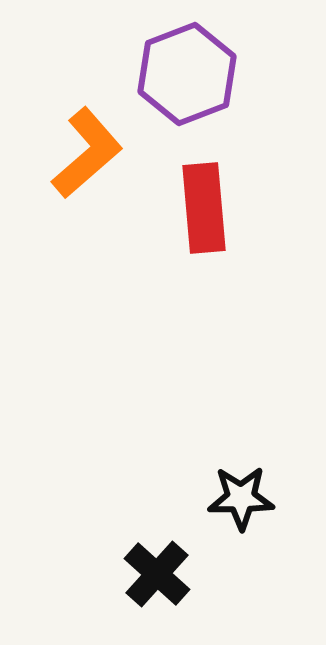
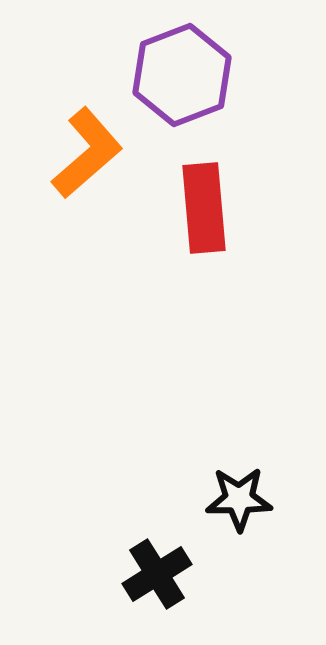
purple hexagon: moved 5 px left, 1 px down
black star: moved 2 px left, 1 px down
black cross: rotated 16 degrees clockwise
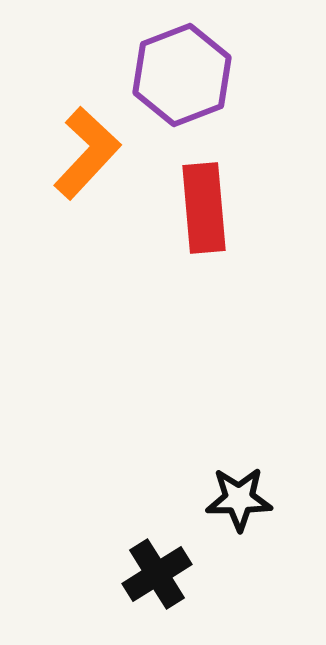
orange L-shape: rotated 6 degrees counterclockwise
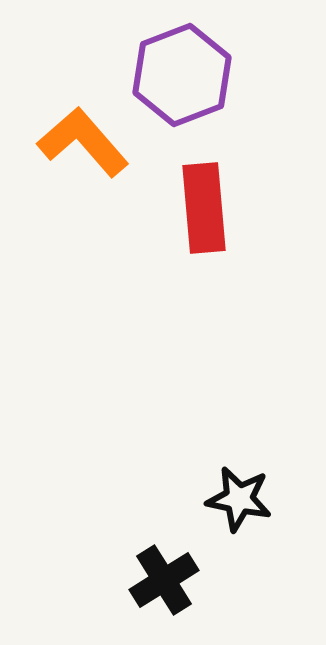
orange L-shape: moved 4 px left, 11 px up; rotated 84 degrees counterclockwise
black star: rotated 12 degrees clockwise
black cross: moved 7 px right, 6 px down
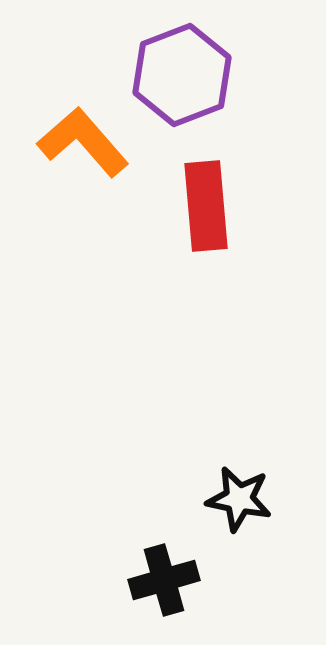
red rectangle: moved 2 px right, 2 px up
black cross: rotated 16 degrees clockwise
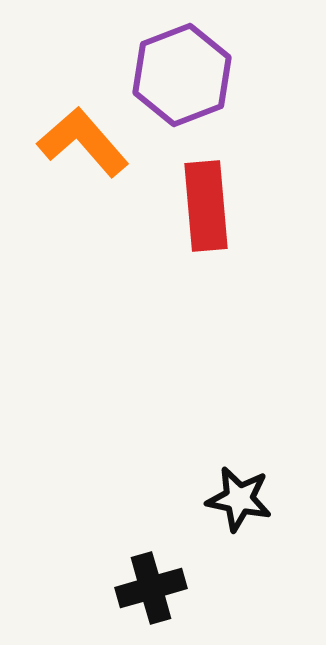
black cross: moved 13 px left, 8 px down
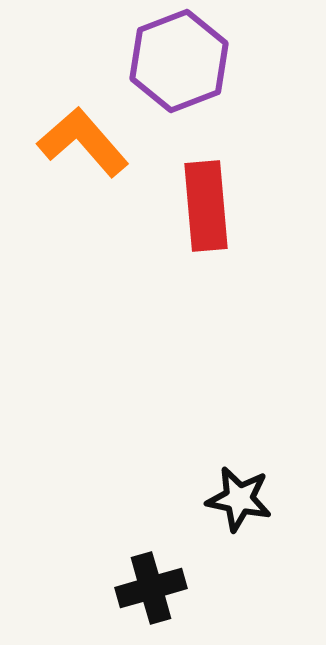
purple hexagon: moved 3 px left, 14 px up
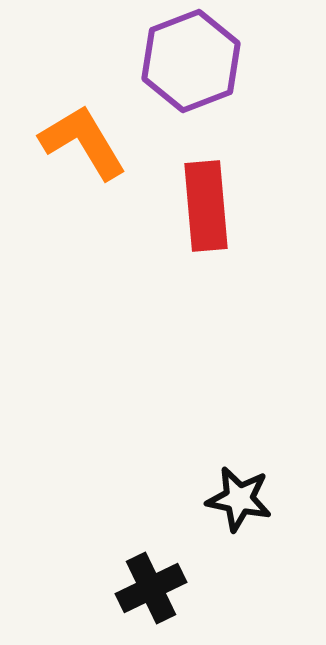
purple hexagon: moved 12 px right
orange L-shape: rotated 10 degrees clockwise
black cross: rotated 10 degrees counterclockwise
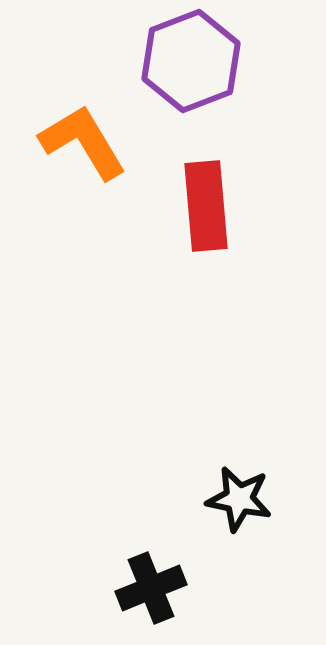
black cross: rotated 4 degrees clockwise
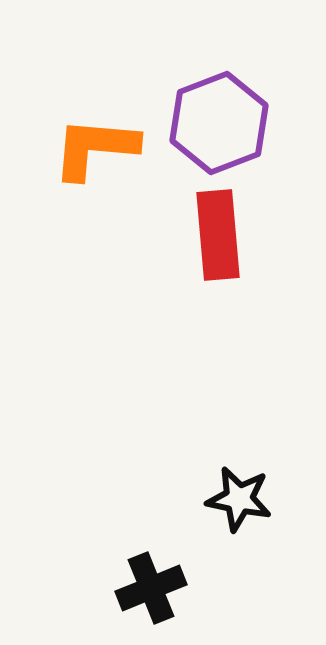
purple hexagon: moved 28 px right, 62 px down
orange L-shape: moved 12 px right, 6 px down; rotated 54 degrees counterclockwise
red rectangle: moved 12 px right, 29 px down
